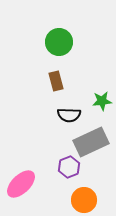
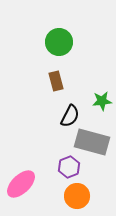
black semicircle: moved 1 px right, 1 px down; rotated 65 degrees counterclockwise
gray rectangle: moved 1 px right; rotated 40 degrees clockwise
orange circle: moved 7 px left, 4 px up
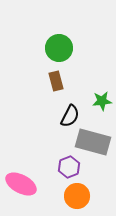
green circle: moved 6 px down
gray rectangle: moved 1 px right
pink ellipse: rotated 72 degrees clockwise
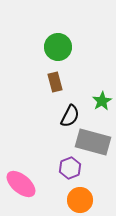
green circle: moved 1 px left, 1 px up
brown rectangle: moved 1 px left, 1 px down
green star: rotated 24 degrees counterclockwise
purple hexagon: moved 1 px right, 1 px down
pink ellipse: rotated 12 degrees clockwise
orange circle: moved 3 px right, 4 px down
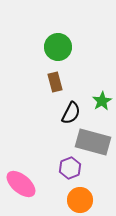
black semicircle: moved 1 px right, 3 px up
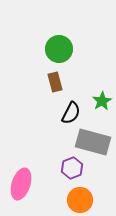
green circle: moved 1 px right, 2 px down
purple hexagon: moved 2 px right
pink ellipse: rotated 68 degrees clockwise
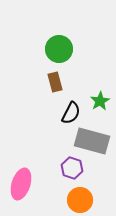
green star: moved 2 px left
gray rectangle: moved 1 px left, 1 px up
purple hexagon: rotated 20 degrees counterclockwise
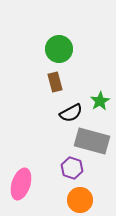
black semicircle: rotated 35 degrees clockwise
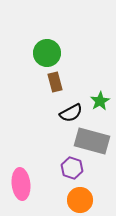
green circle: moved 12 px left, 4 px down
pink ellipse: rotated 24 degrees counterclockwise
